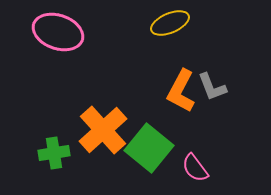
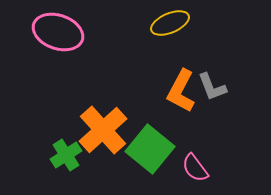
green square: moved 1 px right, 1 px down
green cross: moved 12 px right, 2 px down; rotated 24 degrees counterclockwise
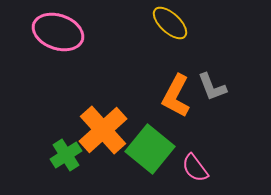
yellow ellipse: rotated 66 degrees clockwise
orange L-shape: moved 5 px left, 5 px down
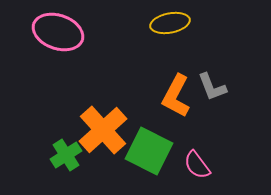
yellow ellipse: rotated 54 degrees counterclockwise
green square: moved 1 px left, 2 px down; rotated 12 degrees counterclockwise
pink semicircle: moved 2 px right, 3 px up
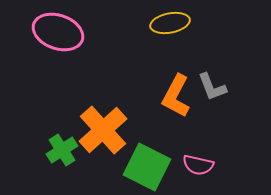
green square: moved 2 px left, 16 px down
green cross: moved 4 px left, 5 px up
pink semicircle: moved 1 px right; rotated 40 degrees counterclockwise
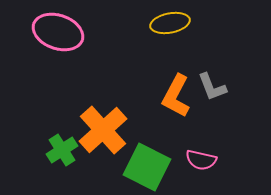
pink semicircle: moved 3 px right, 5 px up
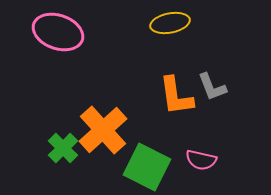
orange L-shape: rotated 36 degrees counterclockwise
green cross: moved 1 px right, 2 px up; rotated 12 degrees counterclockwise
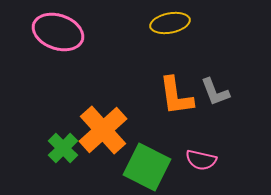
gray L-shape: moved 3 px right, 5 px down
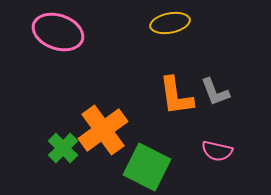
orange cross: rotated 6 degrees clockwise
pink semicircle: moved 16 px right, 9 px up
